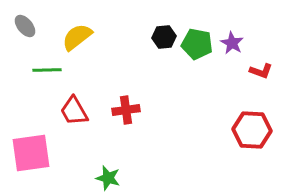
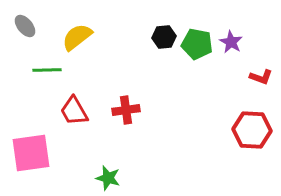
purple star: moved 1 px left, 1 px up
red L-shape: moved 6 px down
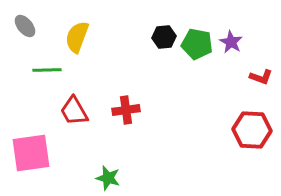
yellow semicircle: rotated 32 degrees counterclockwise
